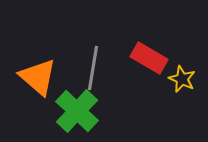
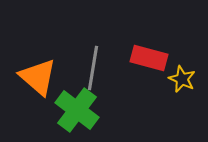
red rectangle: rotated 15 degrees counterclockwise
green cross: moved 1 px up; rotated 6 degrees counterclockwise
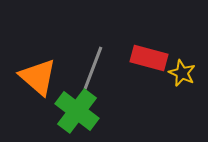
gray line: rotated 12 degrees clockwise
yellow star: moved 6 px up
green cross: moved 1 px down
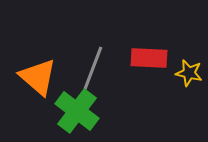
red rectangle: rotated 12 degrees counterclockwise
yellow star: moved 7 px right; rotated 12 degrees counterclockwise
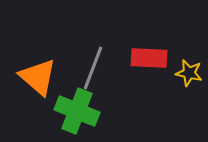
green cross: rotated 15 degrees counterclockwise
